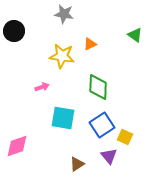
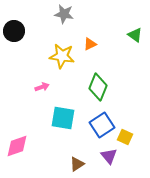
green diamond: rotated 20 degrees clockwise
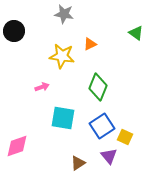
green triangle: moved 1 px right, 2 px up
blue square: moved 1 px down
brown triangle: moved 1 px right, 1 px up
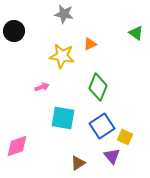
purple triangle: moved 3 px right
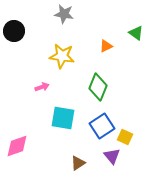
orange triangle: moved 16 px right, 2 px down
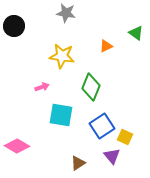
gray star: moved 2 px right, 1 px up
black circle: moved 5 px up
green diamond: moved 7 px left
cyan square: moved 2 px left, 3 px up
pink diamond: rotated 50 degrees clockwise
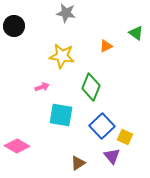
blue square: rotated 10 degrees counterclockwise
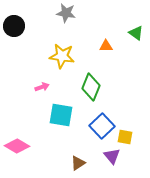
orange triangle: rotated 24 degrees clockwise
yellow square: rotated 14 degrees counterclockwise
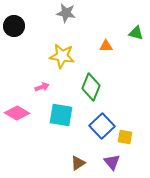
green triangle: rotated 21 degrees counterclockwise
pink diamond: moved 33 px up
purple triangle: moved 6 px down
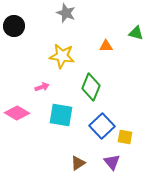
gray star: rotated 12 degrees clockwise
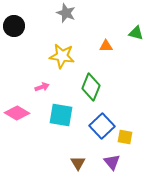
brown triangle: rotated 28 degrees counterclockwise
